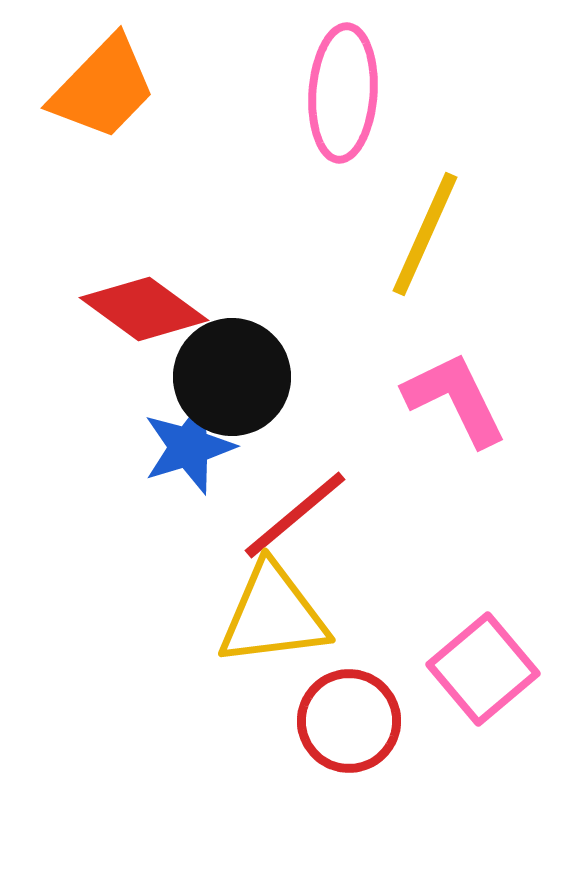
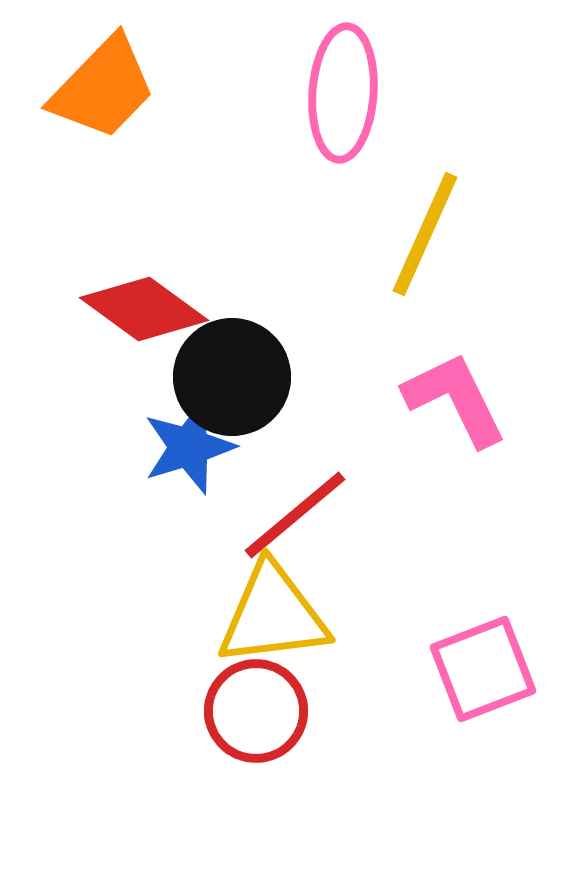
pink square: rotated 19 degrees clockwise
red circle: moved 93 px left, 10 px up
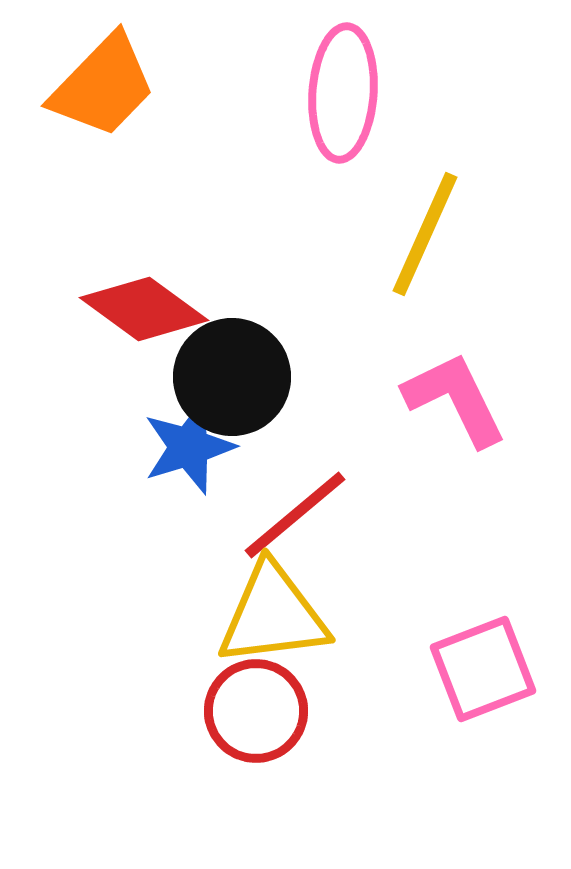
orange trapezoid: moved 2 px up
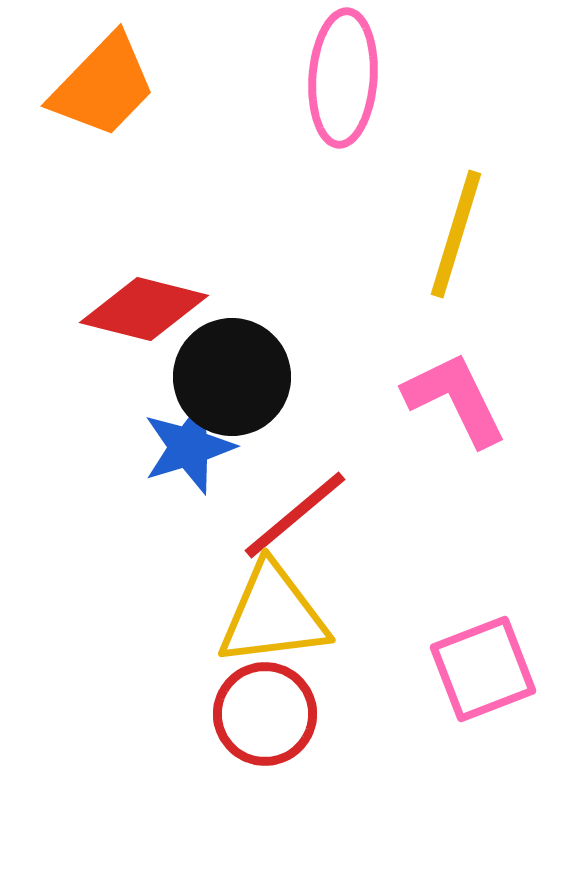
pink ellipse: moved 15 px up
yellow line: moved 31 px right; rotated 7 degrees counterclockwise
red diamond: rotated 22 degrees counterclockwise
red circle: moved 9 px right, 3 px down
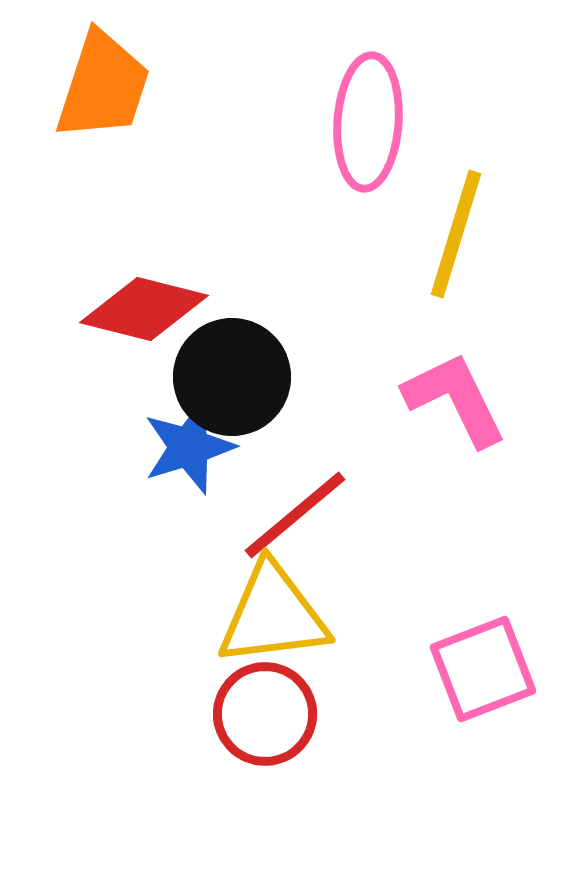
pink ellipse: moved 25 px right, 44 px down
orange trapezoid: rotated 26 degrees counterclockwise
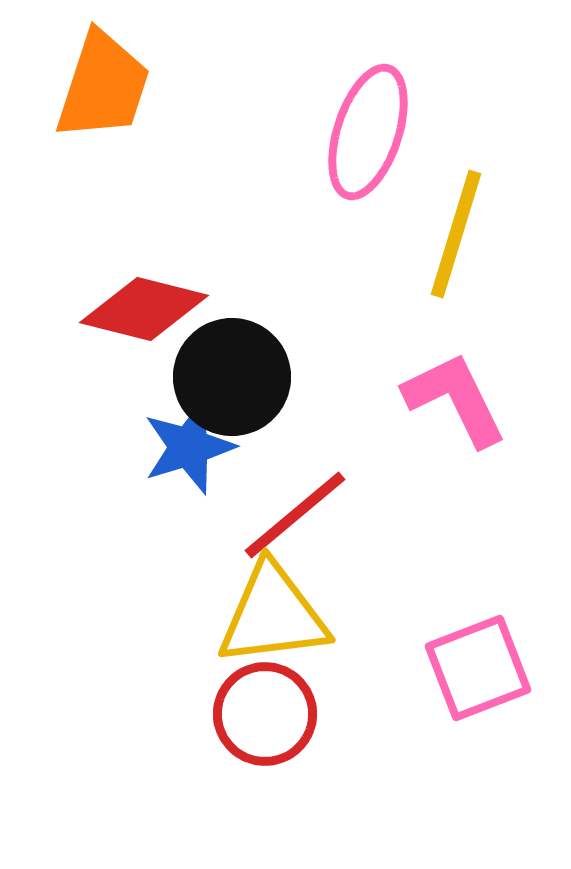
pink ellipse: moved 10 px down; rotated 14 degrees clockwise
pink square: moved 5 px left, 1 px up
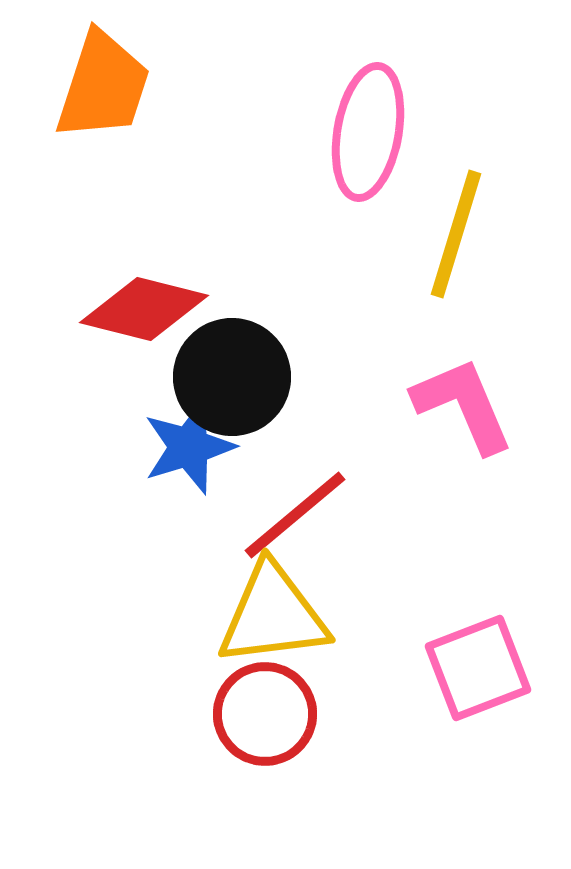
pink ellipse: rotated 8 degrees counterclockwise
pink L-shape: moved 8 px right, 6 px down; rotated 3 degrees clockwise
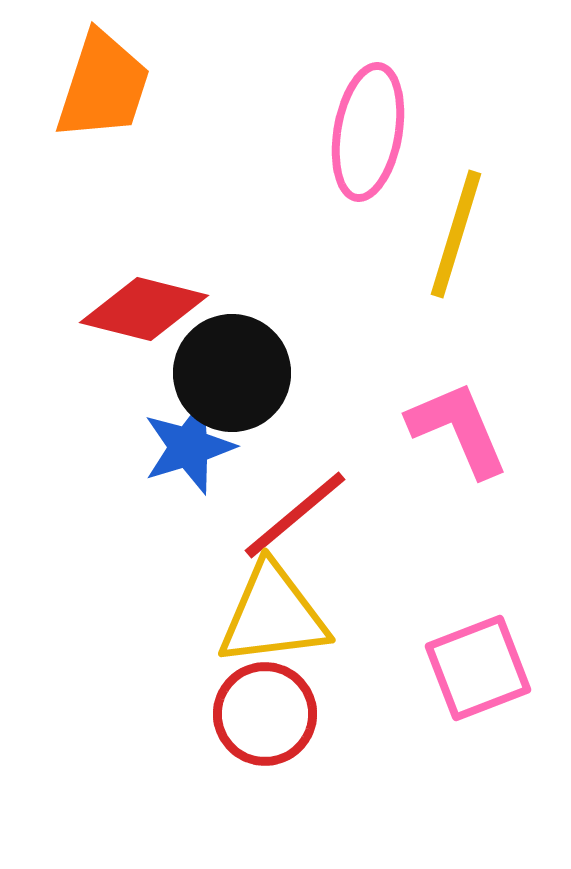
black circle: moved 4 px up
pink L-shape: moved 5 px left, 24 px down
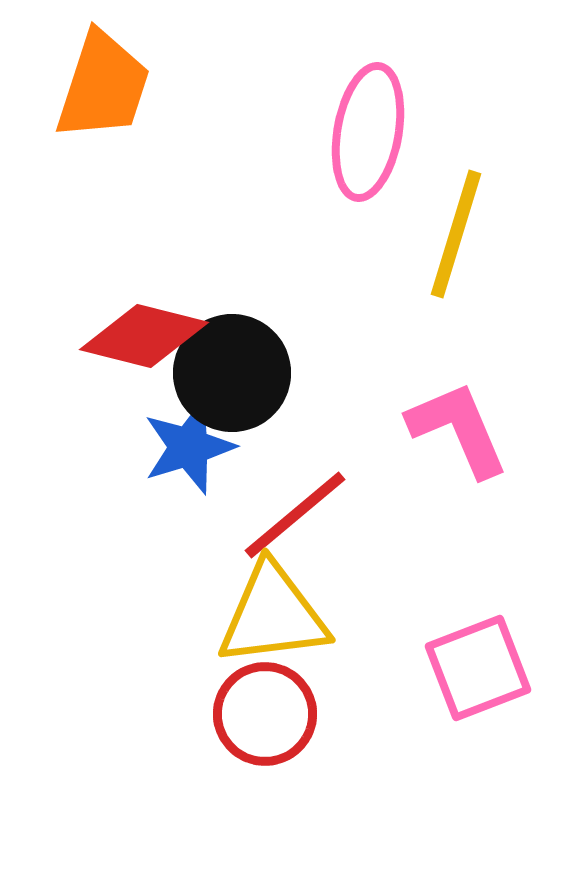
red diamond: moved 27 px down
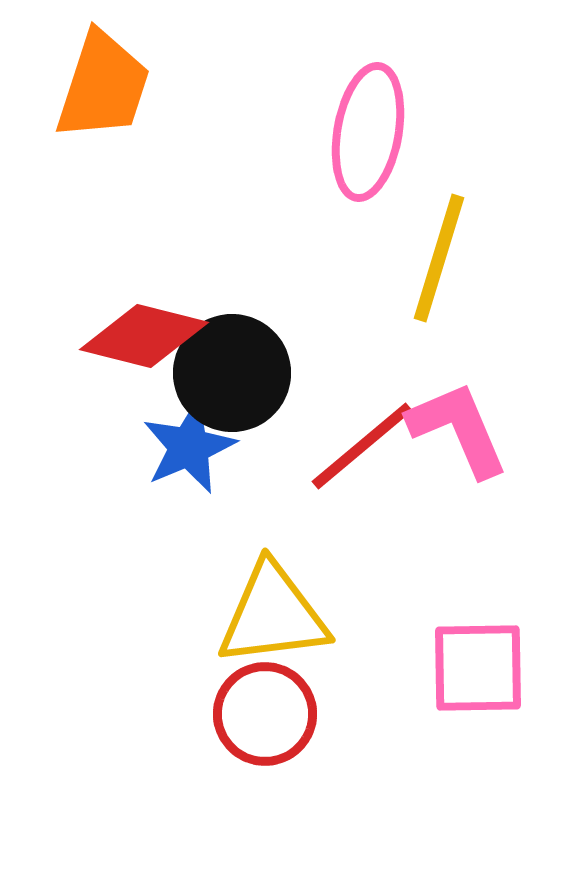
yellow line: moved 17 px left, 24 px down
blue star: rotated 6 degrees counterclockwise
red line: moved 67 px right, 69 px up
pink square: rotated 20 degrees clockwise
